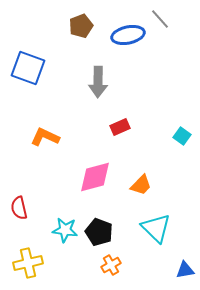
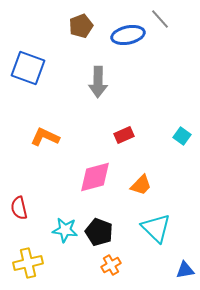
red rectangle: moved 4 px right, 8 px down
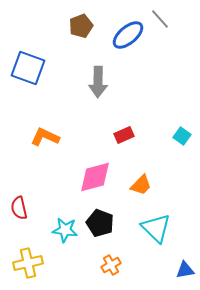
blue ellipse: rotated 28 degrees counterclockwise
black pentagon: moved 1 px right, 9 px up
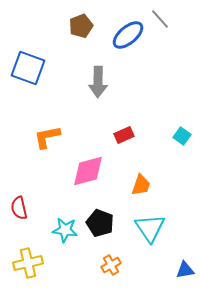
orange L-shape: moved 2 px right; rotated 36 degrees counterclockwise
pink diamond: moved 7 px left, 6 px up
orange trapezoid: rotated 25 degrees counterclockwise
cyan triangle: moved 6 px left; rotated 12 degrees clockwise
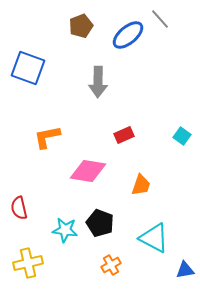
pink diamond: rotated 24 degrees clockwise
cyan triangle: moved 4 px right, 10 px down; rotated 28 degrees counterclockwise
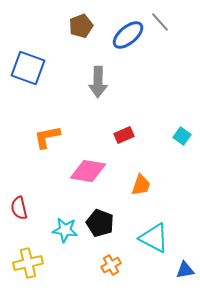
gray line: moved 3 px down
